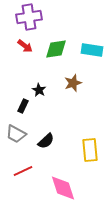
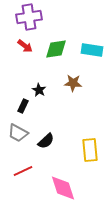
brown star: rotated 24 degrees clockwise
gray trapezoid: moved 2 px right, 1 px up
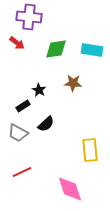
purple cross: rotated 15 degrees clockwise
red arrow: moved 8 px left, 3 px up
black rectangle: rotated 32 degrees clockwise
black semicircle: moved 17 px up
red line: moved 1 px left, 1 px down
pink diamond: moved 7 px right, 1 px down
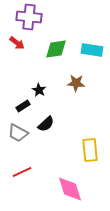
brown star: moved 3 px right
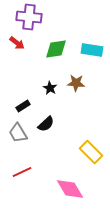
black star: moved 11 px right, 2 px up
gray trapezoid: rotated 30 degrees clockwise
yellow rectangle: moved 1 px right, 2 px down; rotated 40 degrees counterclockwise
pink diamond: rotated 12 degrees counterclockwise
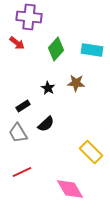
green diamond: rotated 40 degrees counterclockwise
black star: moved 2 px left
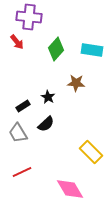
red arrow: moved 1 px up; rotated 14 degrees clockwise
black star: moved 9 px down
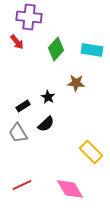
red line: moved 13 px down
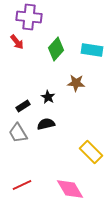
black semicircle: rotated 150 degrees counterclockwise
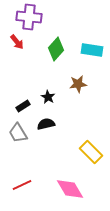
brown star: moved 2 px right, 1 px down; rotated 12 degrees counterclockwise
